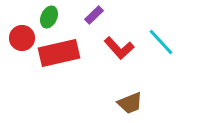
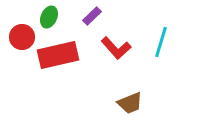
purple rectangle: moved 2 px left, 1 px down
red circle: moved 1 px up
cyan line: rotated 60 degrees clockwise
red L-shape: moved 3 px left
red rectangle: moved 1 px left, 2 px down
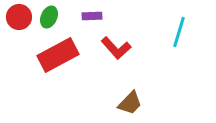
purple rectangle: rotated 42 degrees clockwise
red circle: moved 3 px left, 20 px up
cyan line: moved 18 px right, 10 px up
red rectangle: rotated 15 degrees counterclockwise
brown trapezoid: rotated 24 degrees counterclockwise
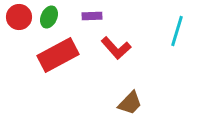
cyan line: moved 2 px left, 1 px up
